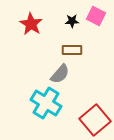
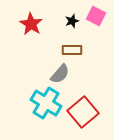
black star: rotated 16 degrees counterclockwise
red square: moved 12 px left, 8 px up
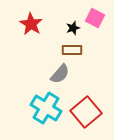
pink square: moved 1 px left, 2 px down
black star: moved 1 px right, 7 px down
cyan cross: moved 5 px down
red square: moved 3 px right
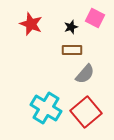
red star: rotated 10 degrees counterclockwise
black star: moved 2 px left, 1 px up
gray semicircle: moved 25 px right
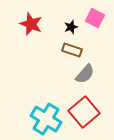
brown rectangle: rotated 18 degrees clockwise
cyan cross: moved 11 px down
red square: moved 2 px left
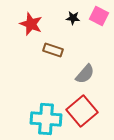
pink square: moved 4 px right, 2 px up
black star: moved 2 px right, 9 px up; rotated 24 degrees clockwise
brown rectangle: moved 19 px left
red square: moved 2 px left, 1 px up
cyan cross: rotated 28 degrees counterclockwise
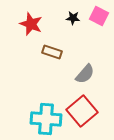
brown rectangle: moved 1 px left, 2 px down
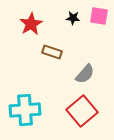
pink square: rotated 18 degrees counterclockwise
red star: rotated 20 degrees clockwise
cyan cross: moved 21 px left, 9 px up; rotated 8 degrees counterclockwise
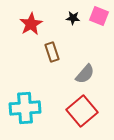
pink square: rotated 12 degrees clockwise
brown rectangle: rotated 54 degrees clockwise
cyan cross: moved 2 px up
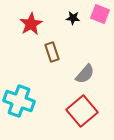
pink square: moved 1 px right, 2 px up
cyan cross: moved 6 px left, 7 px up; rotated 24 degrees clockwise
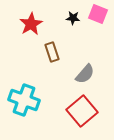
pink square: moved 2 px left
cyan cross: moved 5 px right, 1 px up
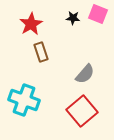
brown rectangle: moved 11 px left
